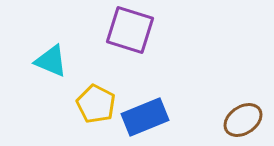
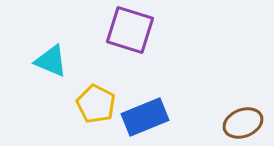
brown ellipse: moved 3 px down; rotated 12 degrees clockwise
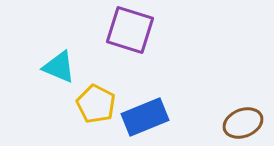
cyan triangle: moved 8 px right, 6 px down
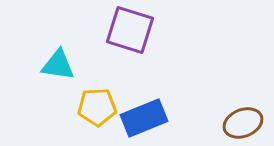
cyan triangle: moved 1 px left, 2 px up; rotated 15 degrees counterclockwise
yellow pentagon: moved 1 px right, 3 px down; rotated 30 degrees counterclockwise
blue rectangle: moved 1 px left, 1 px down
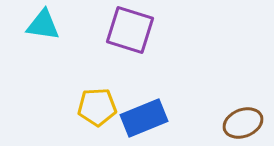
cyan triangle: moved 15 px left, 40 px up
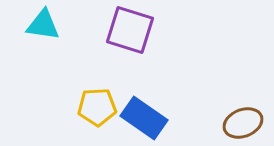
blue rectangle: rotated 57 degrees clockwise
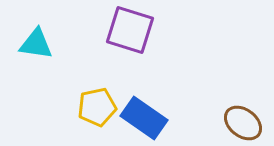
cyan triangle: moved 7 px left, 19 px down
yellow pentagon: rotated 9 degrees counterclockwise
brown ellipse: rotated 60 degrees clockwise
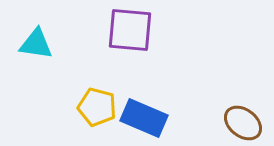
purple square: rotated 12 degrees counterclockwise
yellow pentagon: rotated 27 degrees clockwise
blue rectangle: rotated 12 degrees counterclockwise
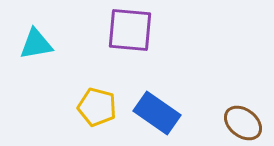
cyan triangle: rotated 18 degrees counterclockwise
blue rectangle: moved 13 px right, 5 px up; rotated 12 degrees clockwise
